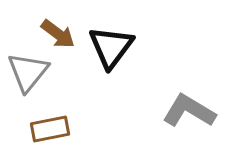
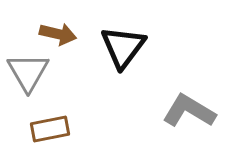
brown arrow: rotated 24 degrees counterclockwise
black triangle: moved 12 px right
gray triangle: rotated 9 degrees counterclockwise
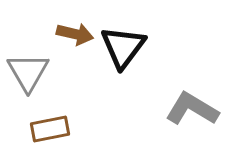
brown arrow: moved 17 px right
gray L-shape: moved 3 px right, 2 px up
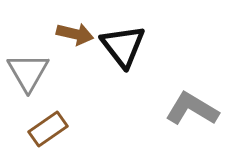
black triangle: moved 1 px up; rotated 15 degrees counterclockwise
brown rectangle: moved 2 px left; rotated 24 degrees counterclockwise
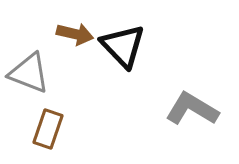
black triangle: rotated 6 degrees counterclockwise
gray triangle: moved 1 px right, 1 px down; rotated 39 degrees counterclockwise
brown rectangle: rotated 36 degrees counterclockwise
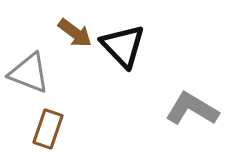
brown arrow: moved 1 px up; rotated 24 degrees clockwise
